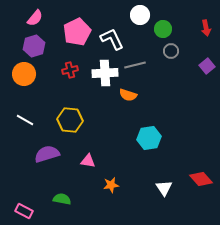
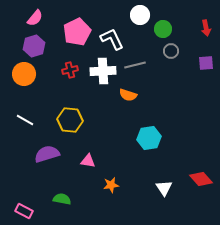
purple square: moved 1 px left, 3 px up; rotated 35 degrees clockwise
white cross: moved 2 px left, 2 px up
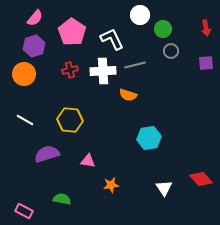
pink pentagon: moved 5 px left; rotated 12 degrees counterclockwise
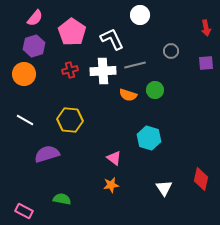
green circle: moved 8 px left, 61 px down
cyan hexagon: rotated 25 degrees clockwise
pink triangle: moved 26 px right, 3 px up; rotated 28 degrees clockwise
red diamond: rotated 55 degrees clockwise
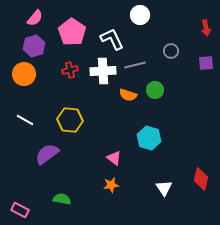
purple semicircle: rotated 20 degrees counterclockwise
pink rectangle: moved 4 px left, 1 px up
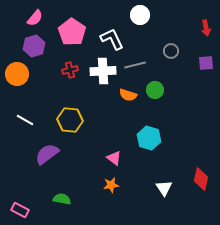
orange circle: moved 7 px left
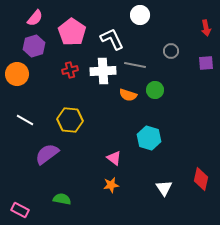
gray line: rotated 25 degrees clockwise
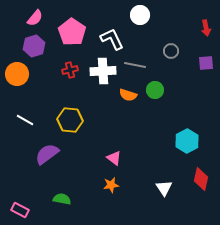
cyan hexagon: moved 38 px right, 3 px down; rotated 15 degrees clockwise
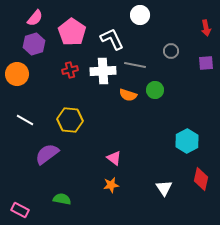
purple hexagon: moved 2 px up
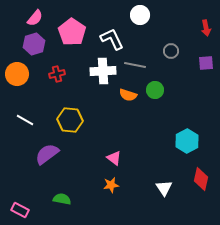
red cross: moved 13 px left, 4 px down
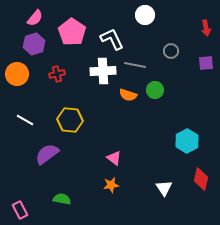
white circle: moved 5 px right
pink rectangle: rotated 36 degrees clockwise
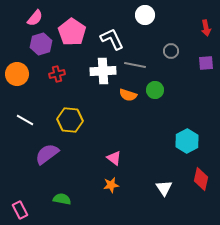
purple hexagon: moved 7 px right
